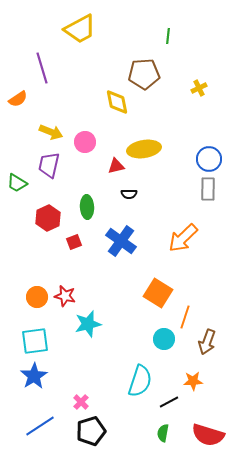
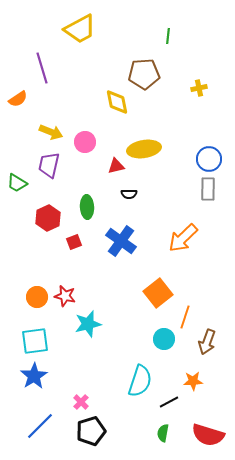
yellow cross: rotated 14 degrees clockwise
orange square: rotated 20 degrees clockwise
blue line: rotated 12 degrees counterclockwise
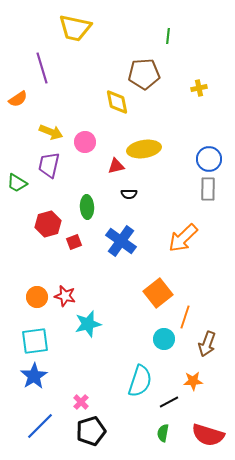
yellow trapezoid: moved 5 px left, 1 px up; rotated 40 degrees clockwise
red hexagon: moved 6 px down; rotated 10 degrees clockwise
brown arrow: moved 2 px down
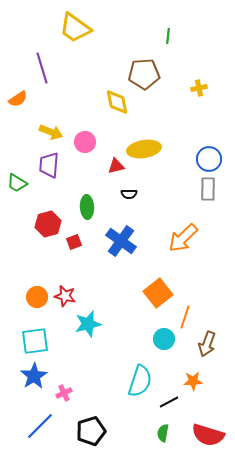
yellow trapezoid: rotated 24 degrees clockwise
purple trapezoid: rotated 8 degrees counterclockwise
pink cross: moved 17 px left, 9 px up; rotated 21 degrees clockwise
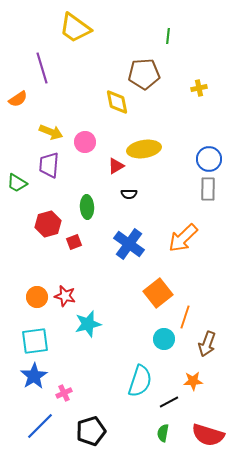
red triangle: rotated 18 degrees counterclockwise
blue cross: moved 8 px right, 3 px down
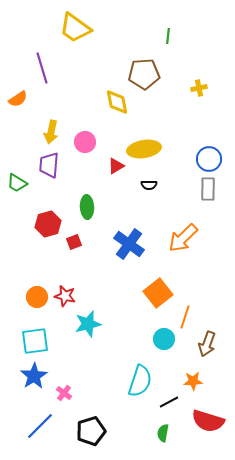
yellow arrow: rotated 80 degrees clockwise
black semicircle: moved 20 px right, 9 px up
pink cross: rotated 28 degrees counterclockwise
red semicircle: moved 14 px up
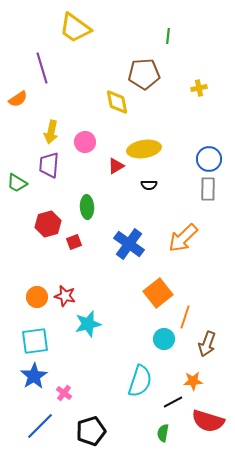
black line: moved 4 px right
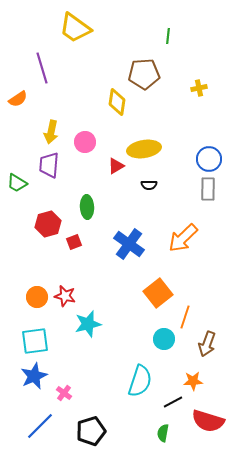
yellow diamond: rotated 20 degrees clockwise
blue star: rotated 8 degrees clockwise
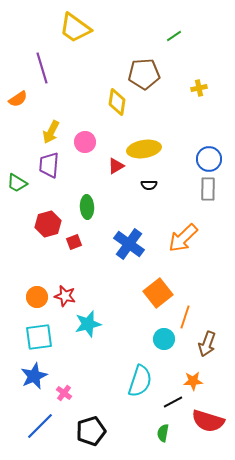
green line: moved 6 px right; rotated 49 degrees clockwise
yellow arrow: rotated 15 degrees clockwise
cyan square: moved 4 px right, 4 px up
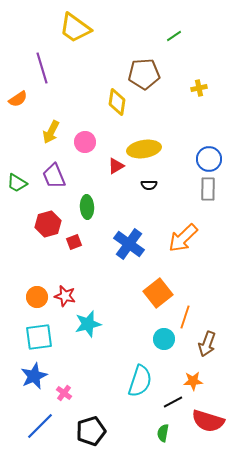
purple trapezoid: moved 5 px right, 11 px down; rotated 28 degrees counterclockwise
